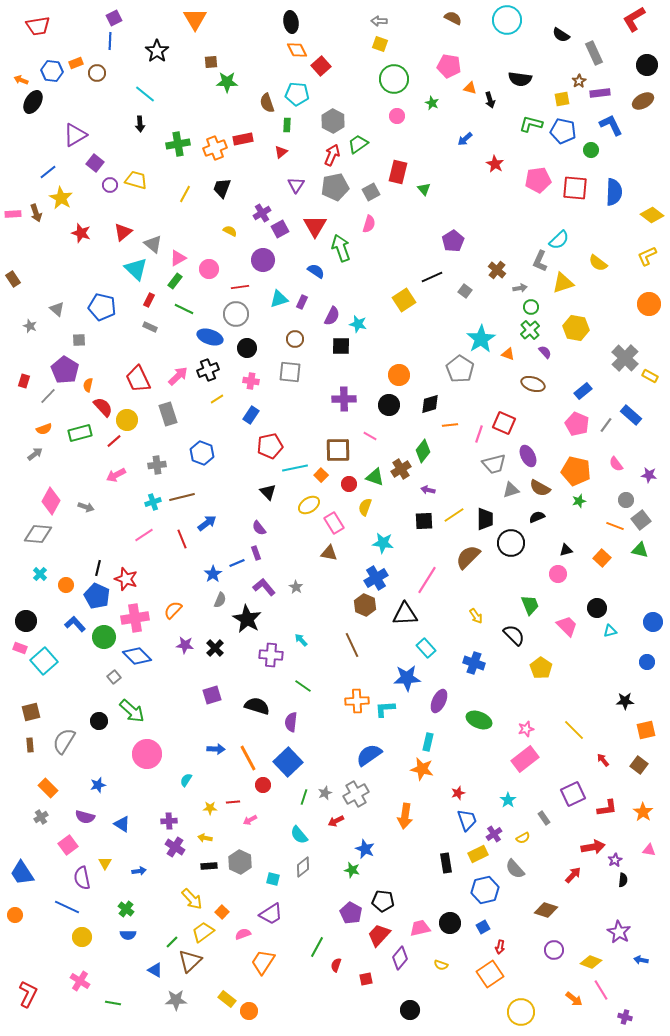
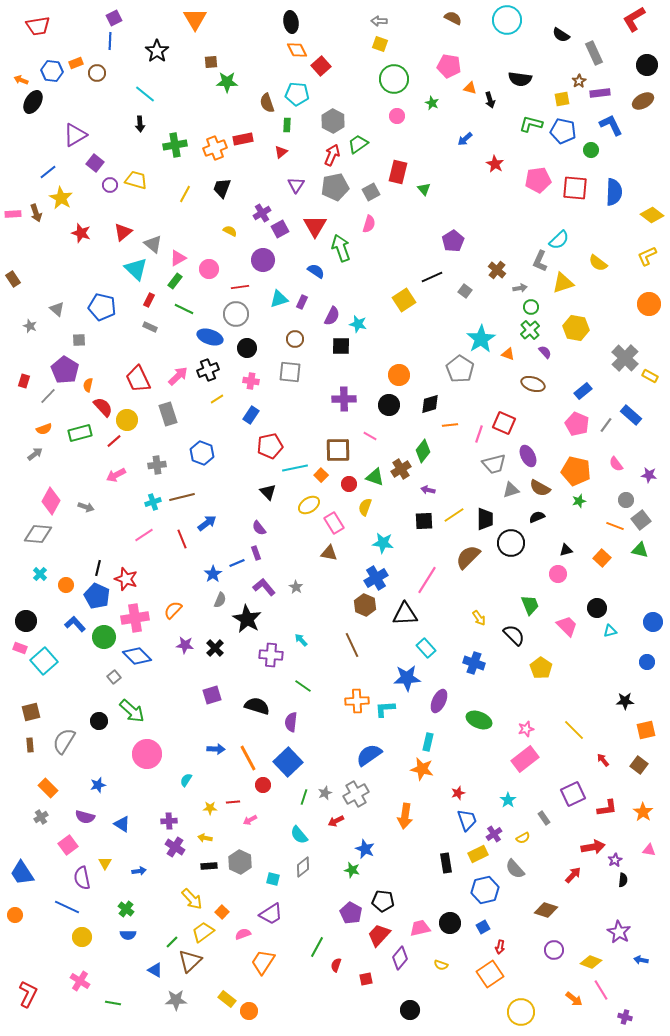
green cross at (178, 144): moved 3 px left, 1 px down
yellow arrow at (476, 616): moved 3 px right, 2 px down
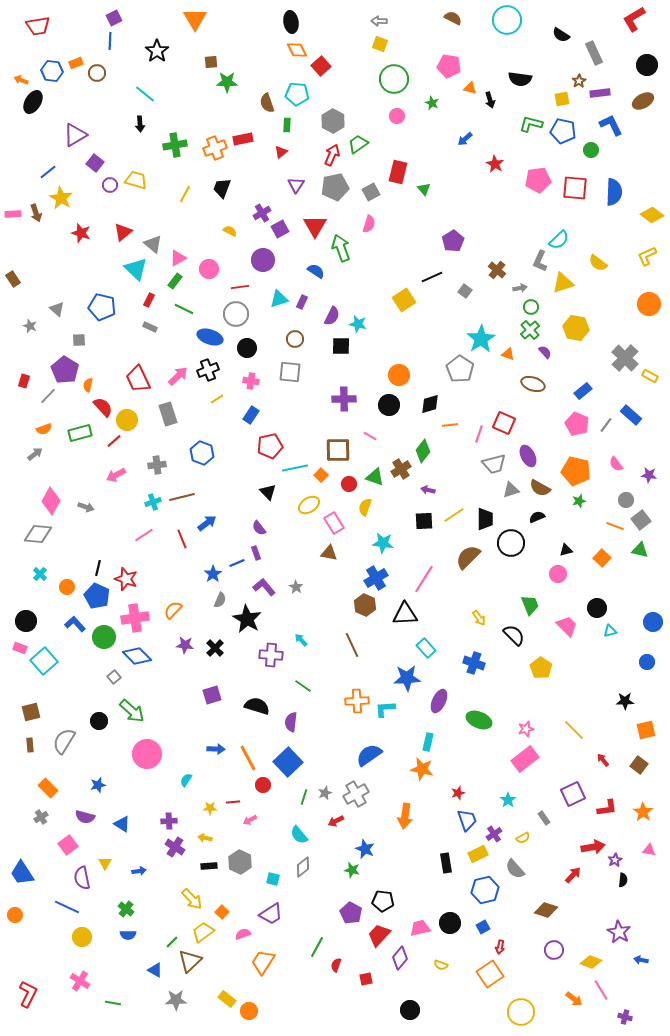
pink line at (427, 580): moved 3 px left, 1 px up
orange circle at (66, 585): moved 1 px right, 2 px down
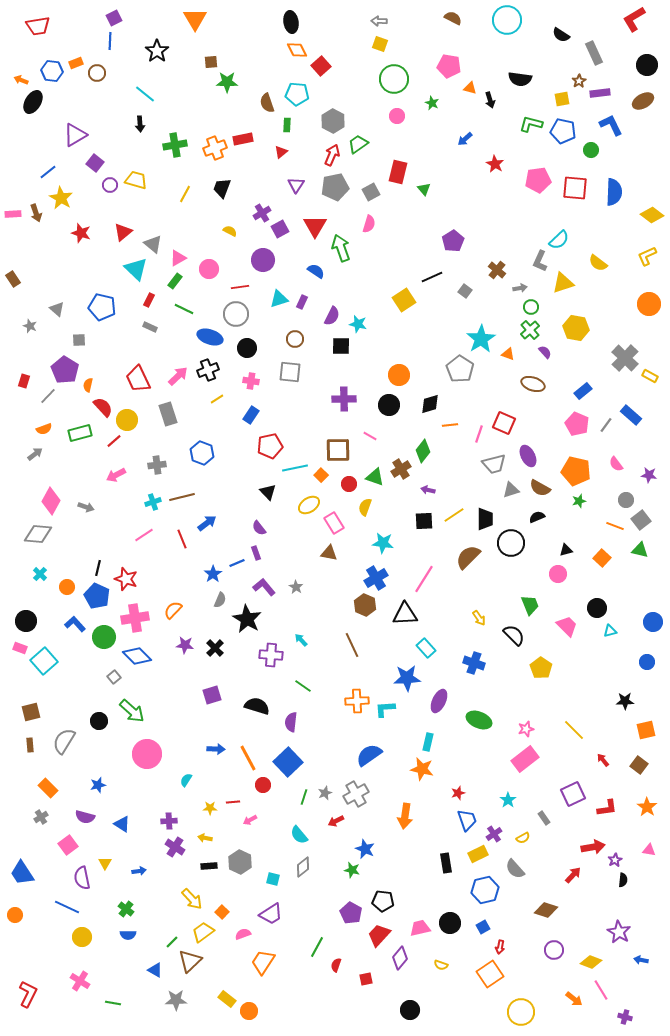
orange star at (643, 812): moved 4 px right, 5 px up
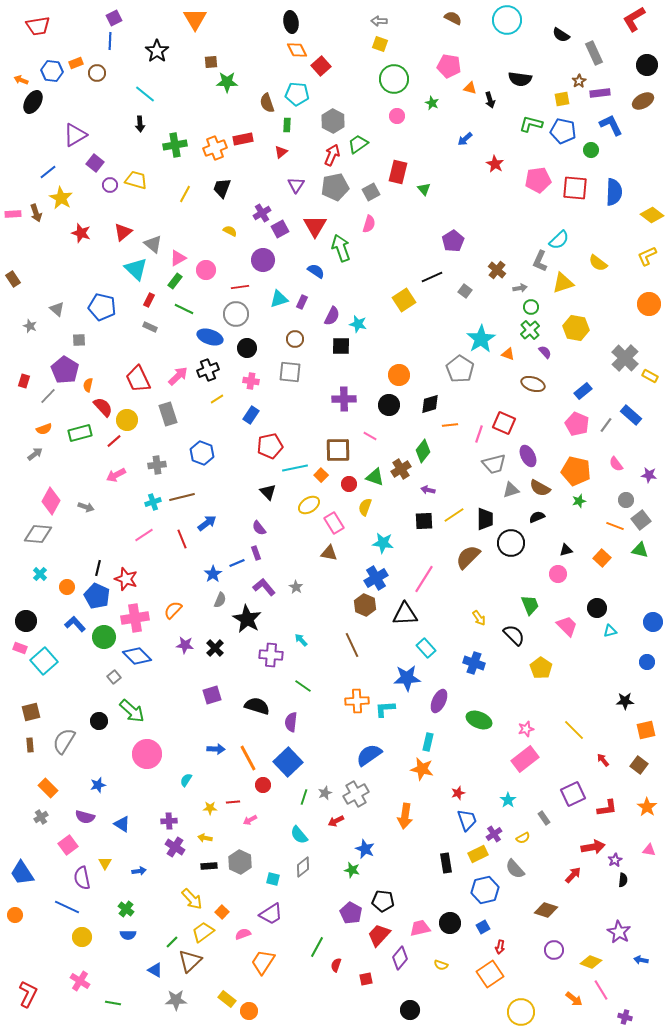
pink circle at (209, 269): moved 3 px left, 1 px down
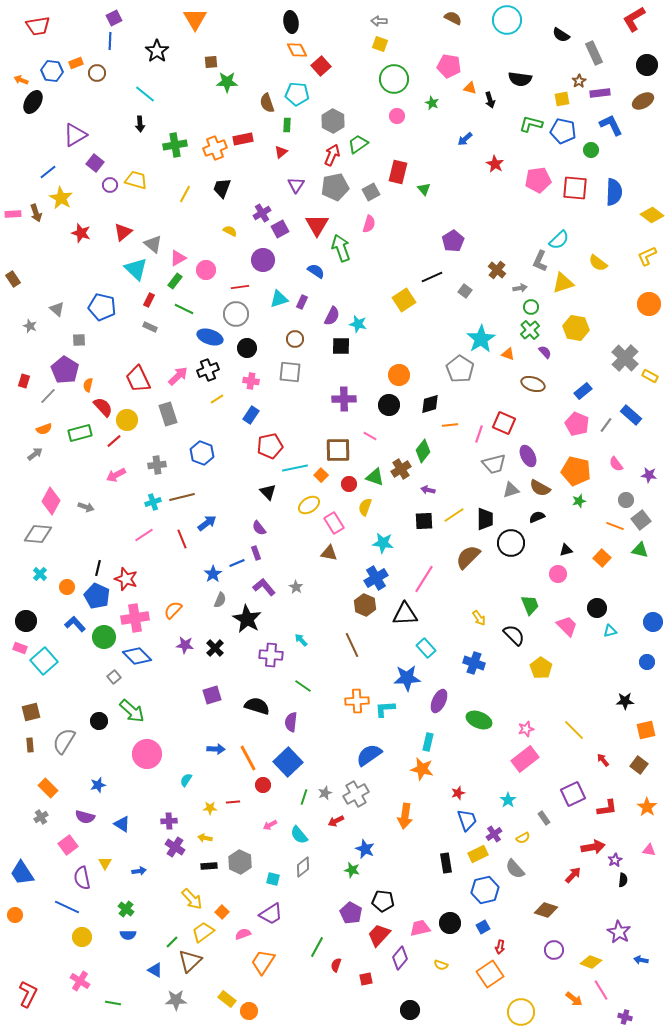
red triangle at (315, 226): moved 2 px right, 1 px up
pink arrow at (250, 820): moved 20 px right, 5 px down
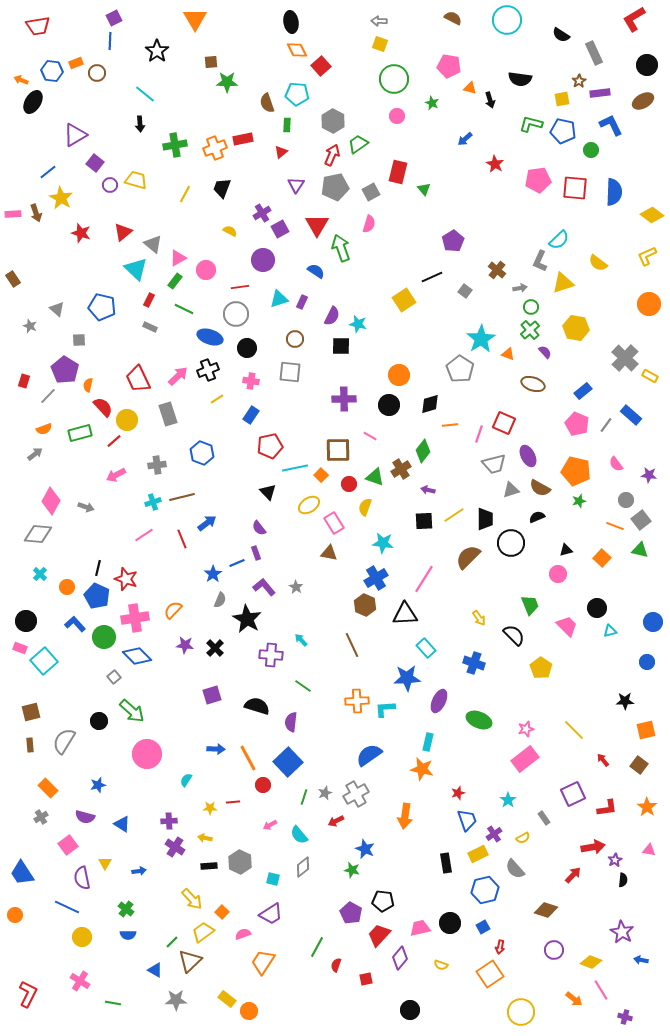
purple star at (619, 932): moved 3 px right
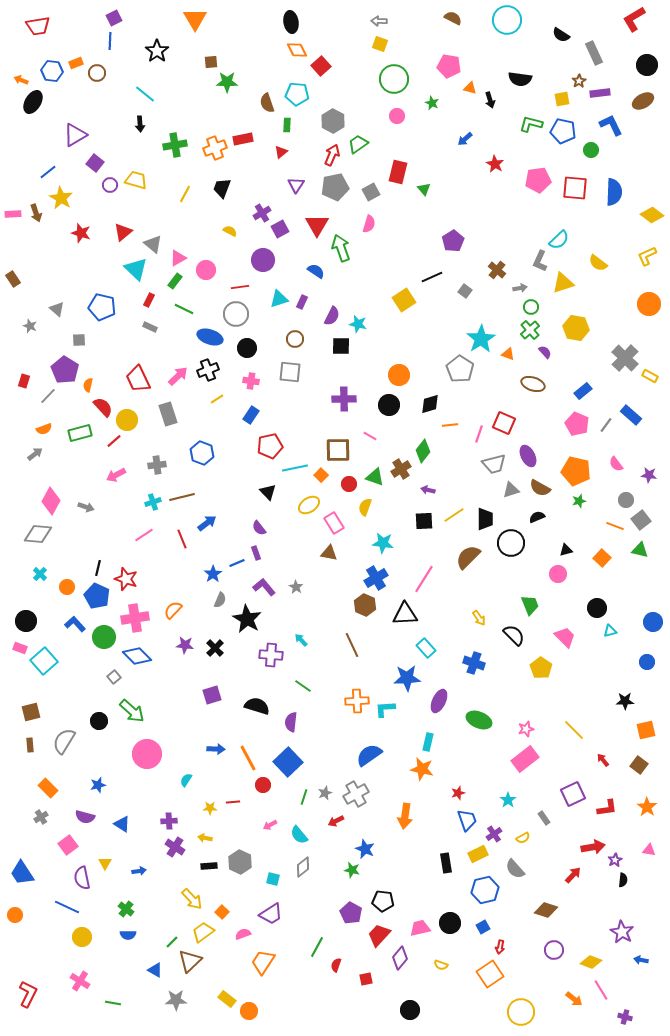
pink trapezoid at (567, 626): moved 2 px left, 11 px down
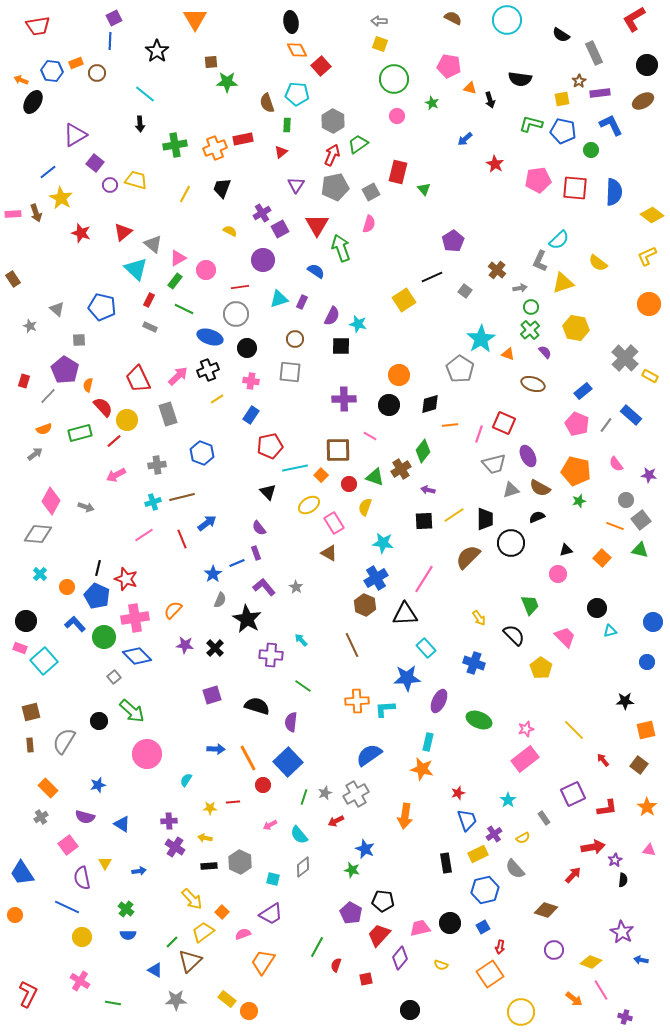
brown triangle at (329, 553): rotated 18 degrees clockwise
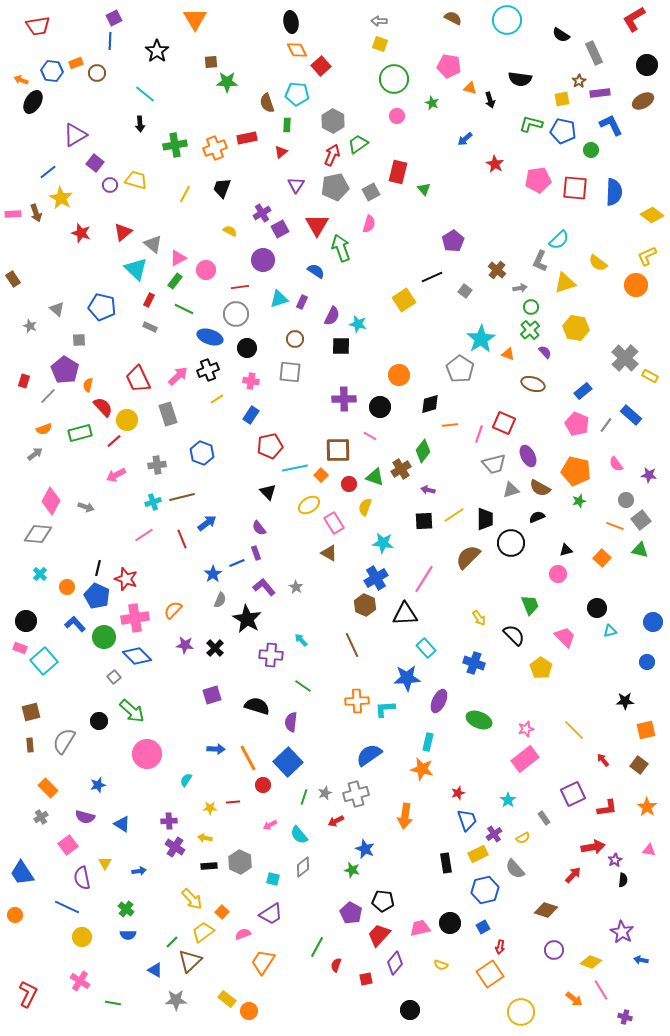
red rectangle at (243, 139): moved 4 px right, 1 px up
yellow triangle at (563, 283): moved 2 px right
orange circle at (649, 304): moved 13 px left, 19 px up
black circle at (389, 405): moved 9 px left, 2 px down
gray cross at (356, 794): rotated 15 degrees clockwise
purple diamond at (400, 958): moved 5 px left, 5 px down
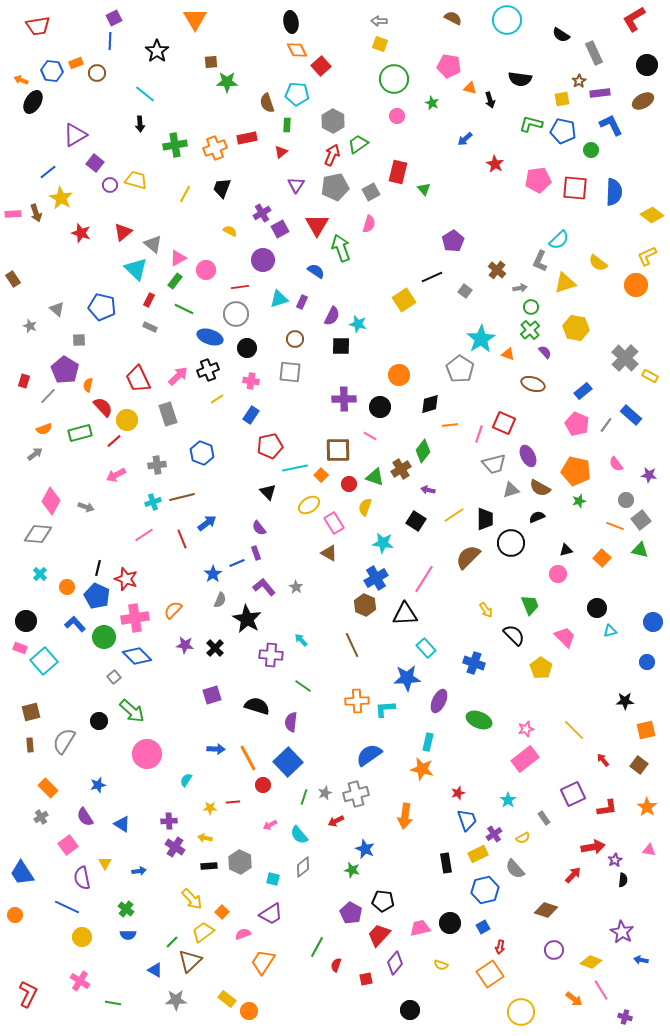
black square at (424, 521): moved 8 px left; rotated 36 degrees clockwise
yellow arrow at (479, 618): moved 7 px right, 8 px up
purple semicircle at (85, 817): rotated 42 degrees clockwise
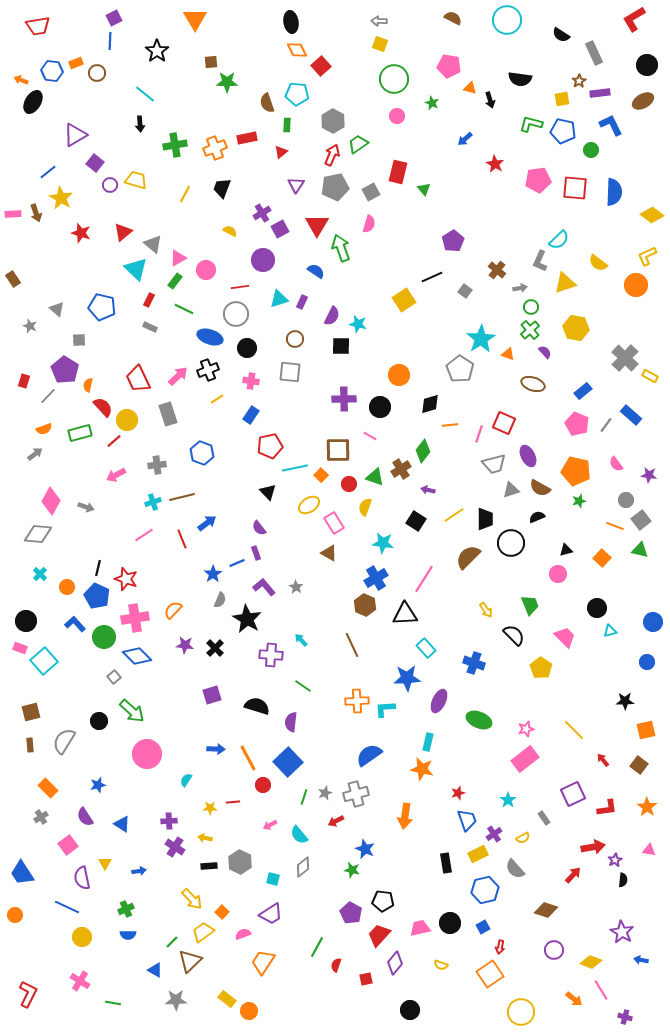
green cross at (126, 909): rotated 28 degrees clockwise
